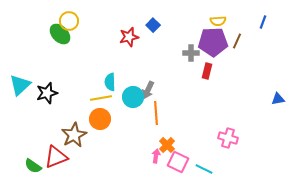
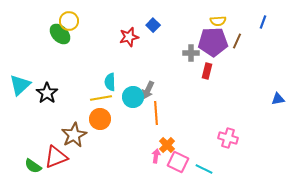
black star: rotated 20 degrees counterclockwise
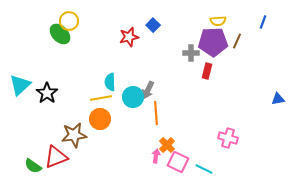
brown star: rotated 20 degrees clockwise
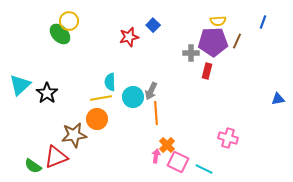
gray arrow: moved 3 px right, 1 px down
orange circle: moved 3 px left
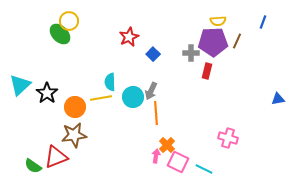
blue square: moved 29 px down
red star: rotated 12 degrees counterclockwise
orange circle: moved 22 px left, 12 px up
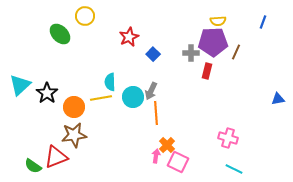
yellow circle: moved 16 px right, 5 px up
brown line: moved 1 px left, 11 px down
orange circle: moved 1 px left
cyan line: moved 30 px right
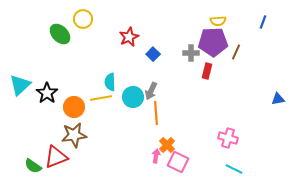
yellow circle: moved 2 px left, 3 px down
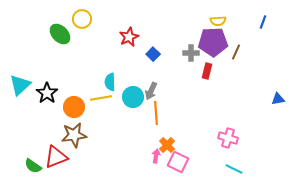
yellow circle: moved 1 px left
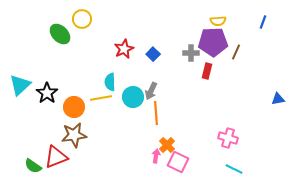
red star: moved 5 px left, 12 px down
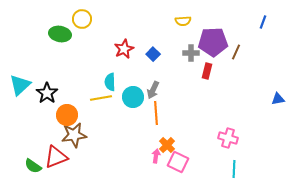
yellow semicircle: moved 35 px left
green ellipse: rotated 35 degrees counterclockwise
gray arrow: moved 2 px right, 1 px up
orange circle: moved 7 px left, 8 px down
cyan line: rotated 66 degrees clockwise
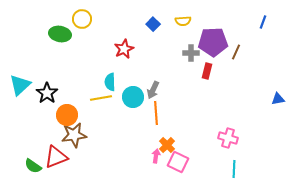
blue square: moved 30 px up
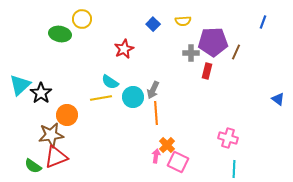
cyan semicircle: rotated 54 degrees counterclockwise
black star: moved 6 px left
blue triangle: rotated 48 degrees clockwise
brown star: moved 23 px left
